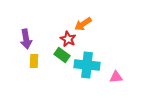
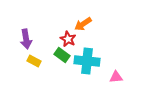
yellow rectangle: rotated 64 degrees counterclockwise
cyan cross: moved 4 px up
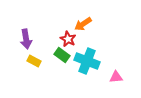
cyan cross: rotated 15 degrees clockwise
